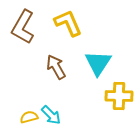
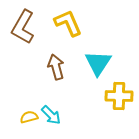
brown arrow: rotated 15 degrees clockwise
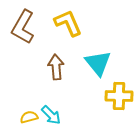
cyan triangle: rotated 12 degrees counterclockwise
brown arrow: rotated 10 degrees clockwise
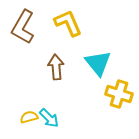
yellow cross: moved 2 px up; rotated 16 degrees clockwise
cyan arrow: moved 2 px left, 3 px down
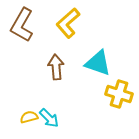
yellow L-shape: rotated 108 degrees counterclockwise
brown L-shape: moved 1 px left, 2 px up
cyan triangle: rotated 32 degrees counterclockwise
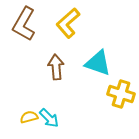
brown L-shape: moved 2 px right, 1 px up
yellow cross: moved 2 px right
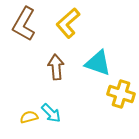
cyan arrow: moved 2 px right, 5 px up
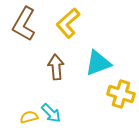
cyan triangle: rotated 40 degrees counterclockwise
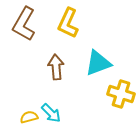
yellow L-shape: rotated 24 degrees counterclockwise
